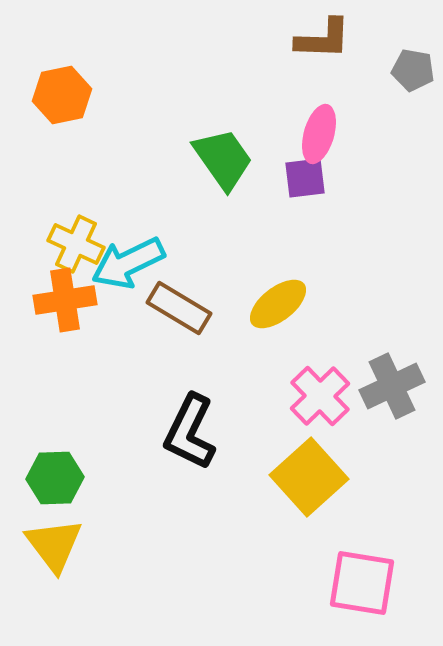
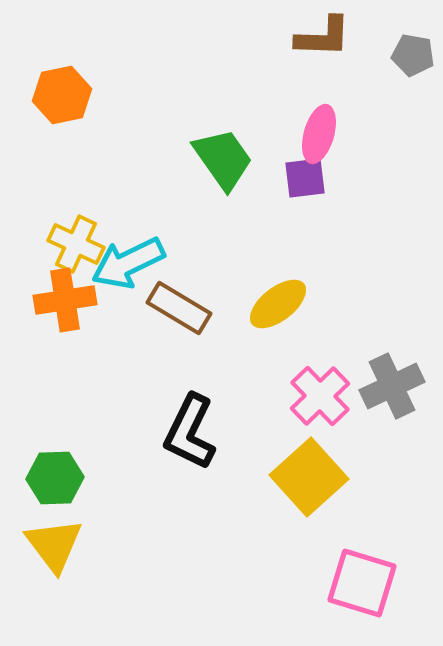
brown L-shape: moved 2 px up
gray pentagon: moved 15 px up
pink square: rotated 8 degrees clockwise
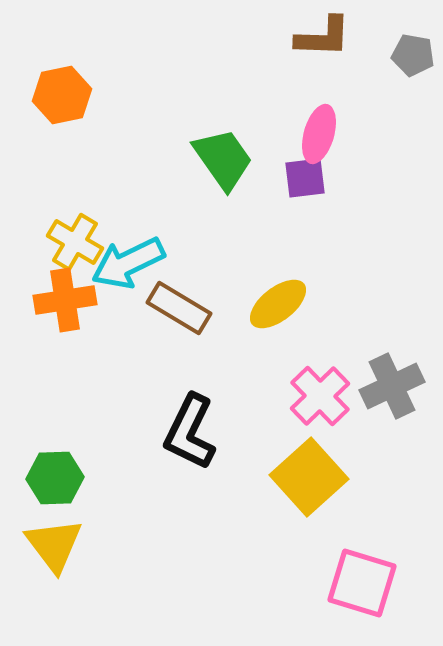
yellow cross: moved 1 px left, 2 px up; rotated 6 degrees clockwise
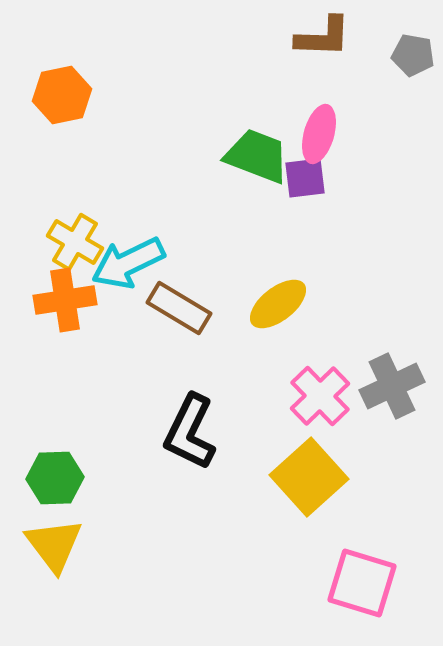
green trapezoid: moved 34 px right, 3 px up; rotated 34 degrees counterclockwise
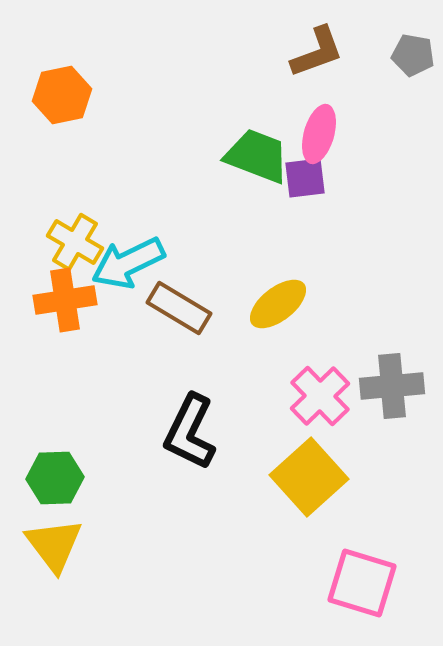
brown L-shape: moved 6 px left, 15 px down; rotated 22 degrees counterclockwise
gray cross: rotated 20 degrees clockwise
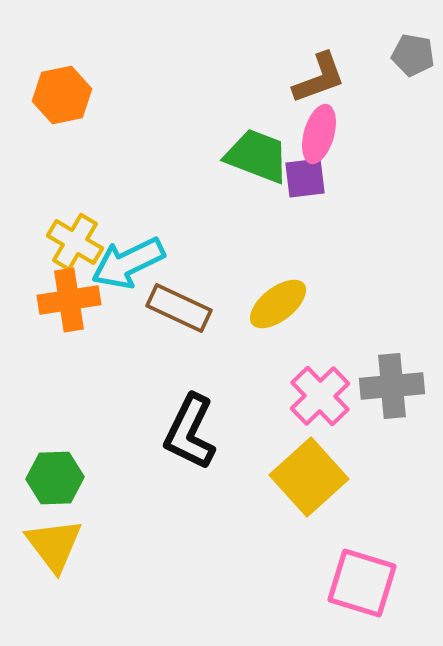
brown L-shape: moved 2 px right, 26 px down
orange cross: moved 4 px right
brown rectangle: rotated 6 degrees counterclockwise
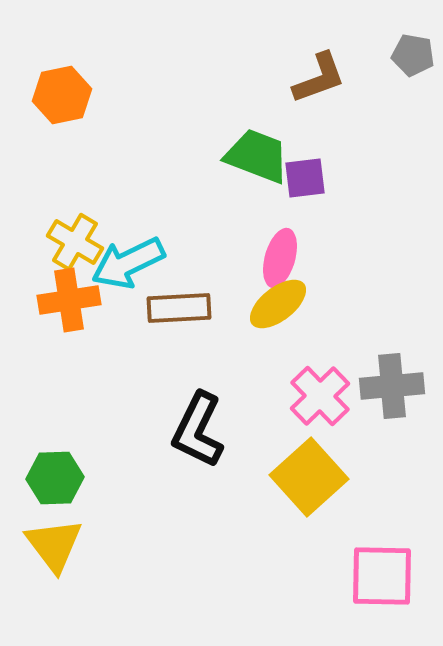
pink ellipse: moved 39 px left, 124 px down
brown rectangle: rotated 28 degrees counterclockwise
black L-shape: moved 8 px right, 2 px up
pink square: moved 20 px right, 7 px up; rotated 16 degrees counterclockwise
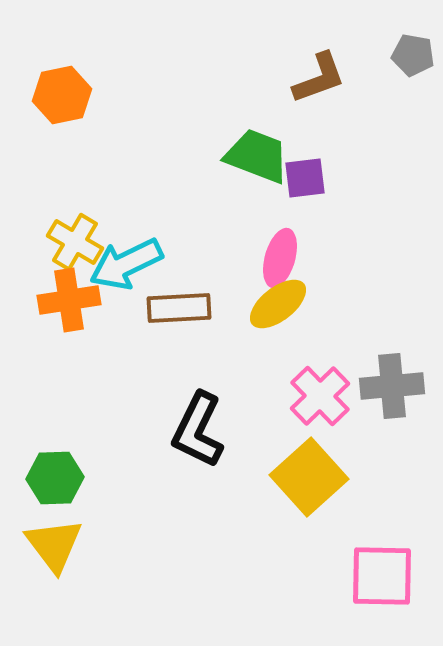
cyan arrow: moved 2 px left, 1 px down
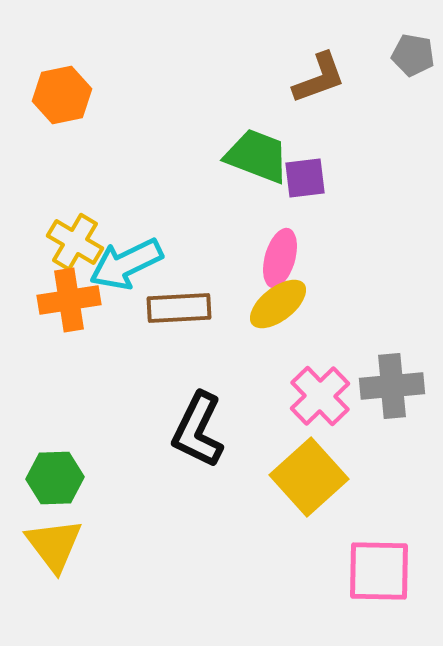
pink square: moved 3 px left, 5 px up
